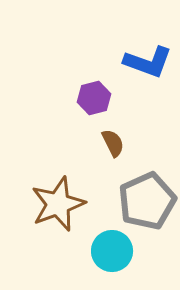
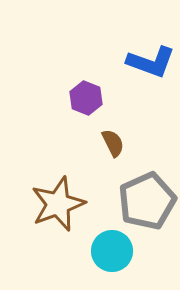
blue L-shape: moved 3 px right
purple hexagon: moved 8 px left; rotated 24 degrees counterclockwise
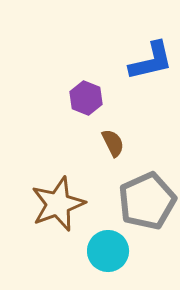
blue L-shape: moved 1 px up; rotated 33 degrees counterclockwise
cyan circle: moved 4 px left
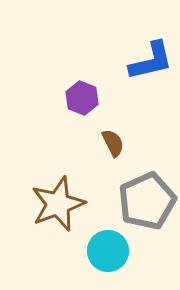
purple hexagon: moved 4 px left
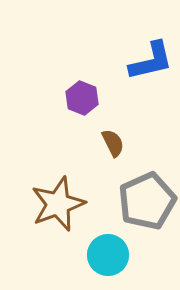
cyan circle: moved 4 px down
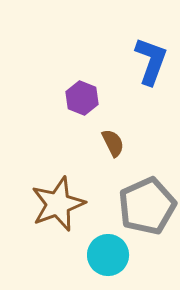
blue L-shape: rotated 57 degrees counterclockwise
gray pentagon: moved 5 px down
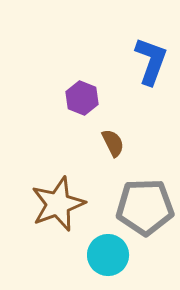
gray pentagon: moved 2 px left, 1 px down; rotated 22 degrees clockwise
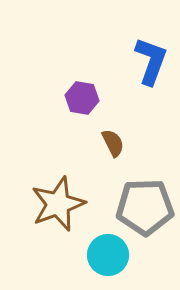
purple hexagon: rotated 12 degrees counterclockwise
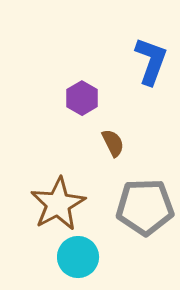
purple hexagon: rotated 20 degrees clockwise
brown star: rotated 8 degrees counterclockwise
cyan circle: moved 30 px left, 2 px down
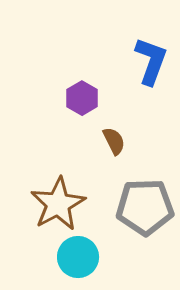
brown semicircle: moved 1 px right, 2 px up
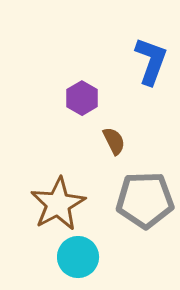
gray pentagon: moved 7 px up
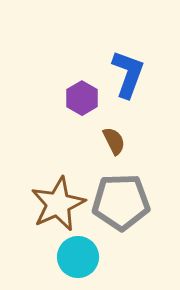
blue L-shape: moved 23 px left, 13 px down
gray pentagon: moved 24 px left, 2 px down
brown star: rotated 4 degrees clockwise
